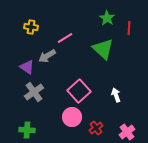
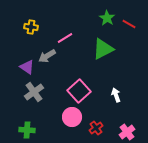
red line: moved 4 px up; rotated 64 degrees counterclockwise
green triangle: rotated 50 degrees clockwise
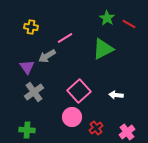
purple triangle: rotated 21 degrees clockwise
white arrow: rotated 64 degrees counterclockwise
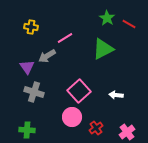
gray cross: rotated 36 degrees counterclockwise
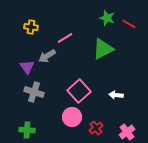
green star: rotated 14 degrees counterclockwise
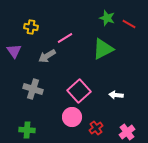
purple triangle: moved 13 px left, 16 px up
gray cross: moved 1 px left, 3 px up
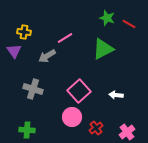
yellow cross: moved 7 px left, 5 px down
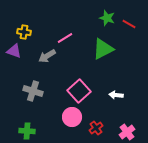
purple triangle: rotated 35 degrees counterclockwise
gray cross: moved 2 px down
green cross: moved 1 px down
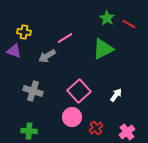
green star: rotated 14 degrees clockwise
white arrow: rotated 120 degrees clockwise
green cross: moved 2 px right
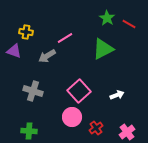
yellow cross: moved 2 px right
white arrow: moved 1 px right; rotated 32 degrees clockwise
